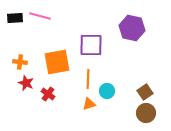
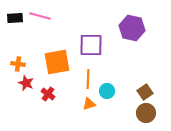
orange cross: moved 2 px left, 2 px down
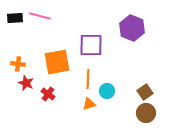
purple hexagon: rotated 10 degrees clockwise
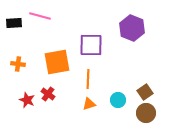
black rectangle: moved 1 px left, 5 px down
red star: moved 1 px right, 17 px down
cyan circle: moved 11 px right, 9 px down
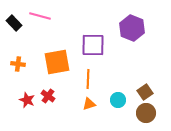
black rectangle: rotated 49 degrees clockwise
purple square: moved 2 px right
red cross: moved 2 px down
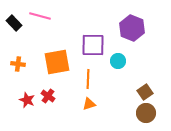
cyan circle: moved 39 px up
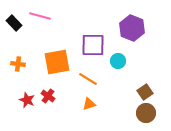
orange line: rotated 60 degrees counterclockwise
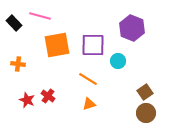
orange square: moved 17 px up
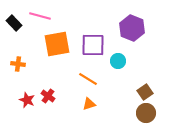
orange square: moved 1 px up
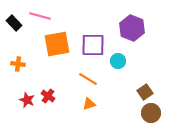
brown circle: moved 5 px right
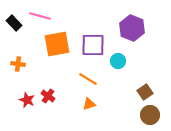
brown circle: moved 1 px left, 2 px down
